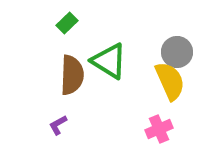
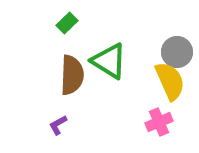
pink cross: moved 7 px up
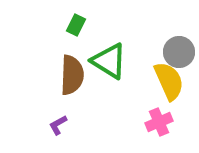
green rectangle: moved 9 px right, 2 px down; rotated 20 degrees counterclockwise
gray circle: moved 2 px right
yellow semicircle: moved 1 px left
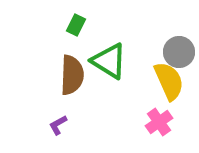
pink cross: rotated 12 degrees counterclockwise
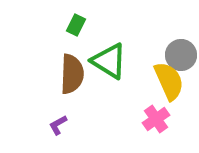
gray circle: moved 2 px right, 3 px down
brown semicircle: moved 1 px up
pink cross: moved 3 px left, 3 px up
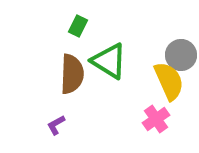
green rectangle: moved 2 px right, 1 px down
purple L-shape: moved 2 px left
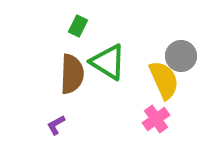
gray circle: moved 1 px down
green triangle: moved 1 px left, 1 px down
yellow semicircle: moved 5 px left, 1 px up
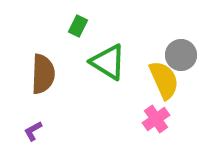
gray circle: moved 1 px up
brown semicircle: moved 29 px left
purple L-shape: moved 23 px left, 6 px down
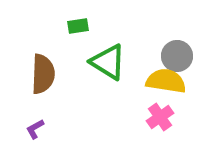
green rectangle: rotated 55 degrees clockwise
gray circle: moved 4 px left, 1 px down
yellow semicircle: moved 2 px right, 1 px down; rotated 57 degrees counterclockwise
pink cross: moved 4 px right, 2 px up
purple L-shape: moved 2 px right, 2 px up
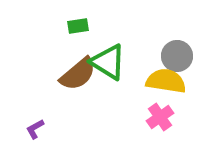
brown semicircle: moved 35 px right; rotated 48 degrees clockwise
